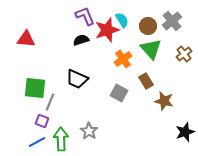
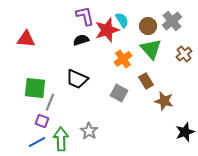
purple L-shape: rotated 10 degrees clockwise
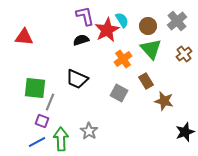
gray cross: moved 5 px right
red star: rotated 10 degrees counterclockwise
red triangle: moved 2 px left, 2 px up
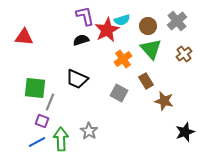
cyan semicircle: rotated 105 degrees clockwise
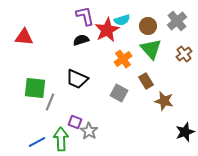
purple square: moved 33 px right, 1 px down
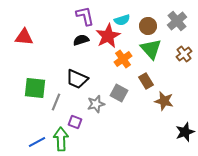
red star: moved 1 px right, 6 px down
gray line: moved 6 px right
gray star: moved 7 px right, 27 px up; rotated 24 degrees clockwise
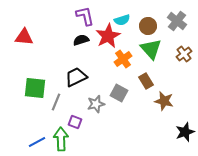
gray cross: rotated 12 degrees counterclockwise
black trapezoid: moved 1 px left, 2 px up; rotated 130 degrees clockwise
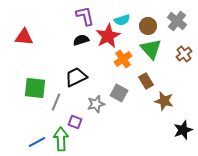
black star: moved 2 px left, 2 px up
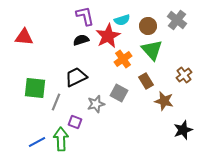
gray cross: moved 1 px up
green triangle: moved 1 px right, 1 px down
brown cross: moved 21 px down
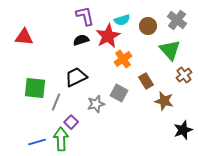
green triangle: moved 18 px right
purple square: moved 4 px left; rotated 24 degrees clockwise
blue line: rotated 12 degrees clockwise
